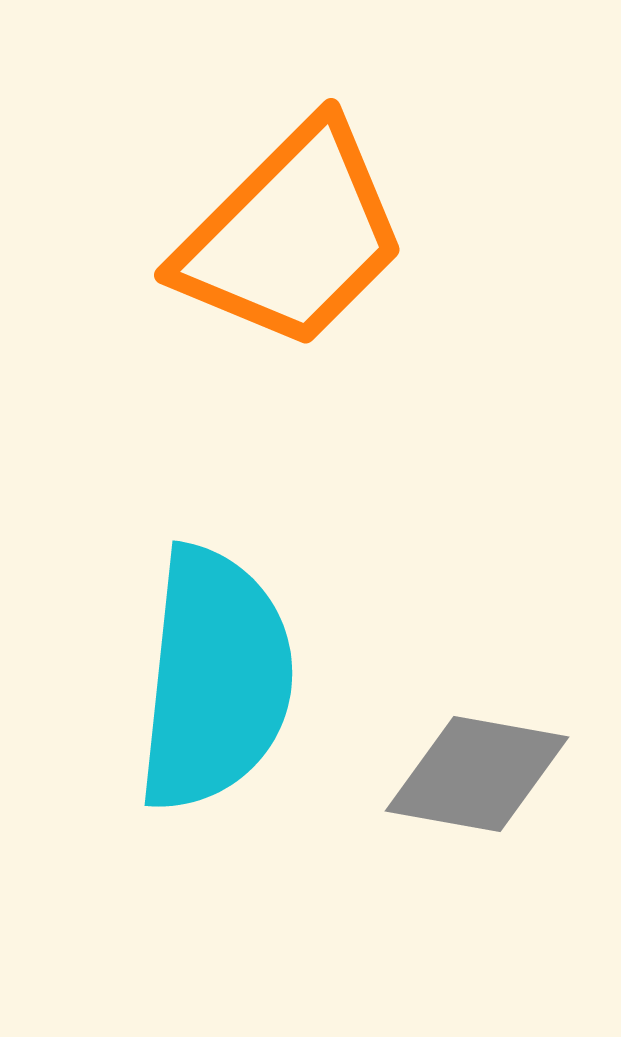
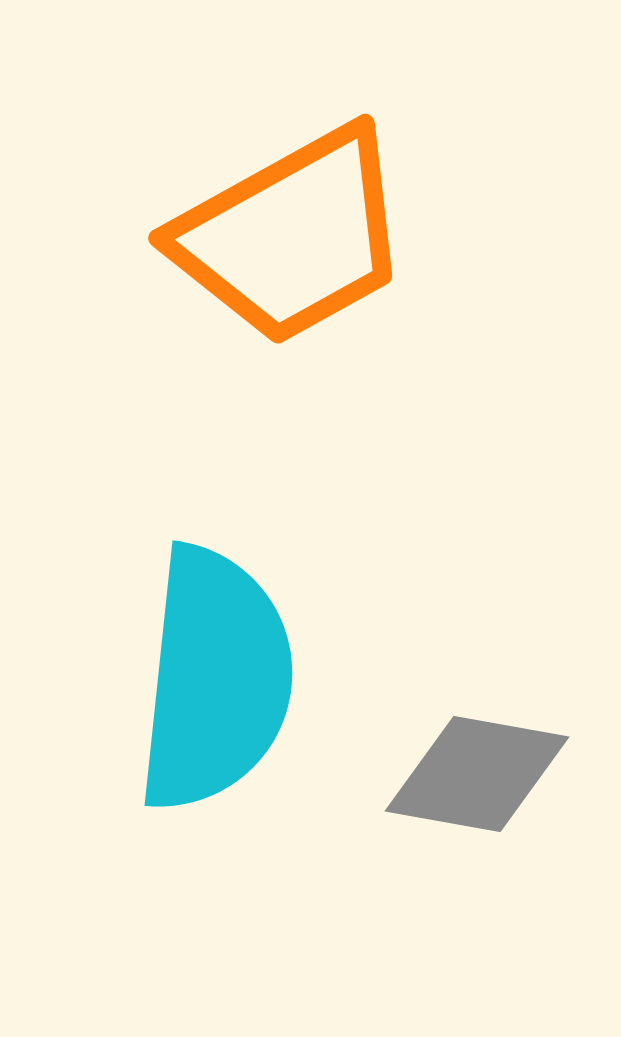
orange trapezoid: rotated 16 degrees clockwise
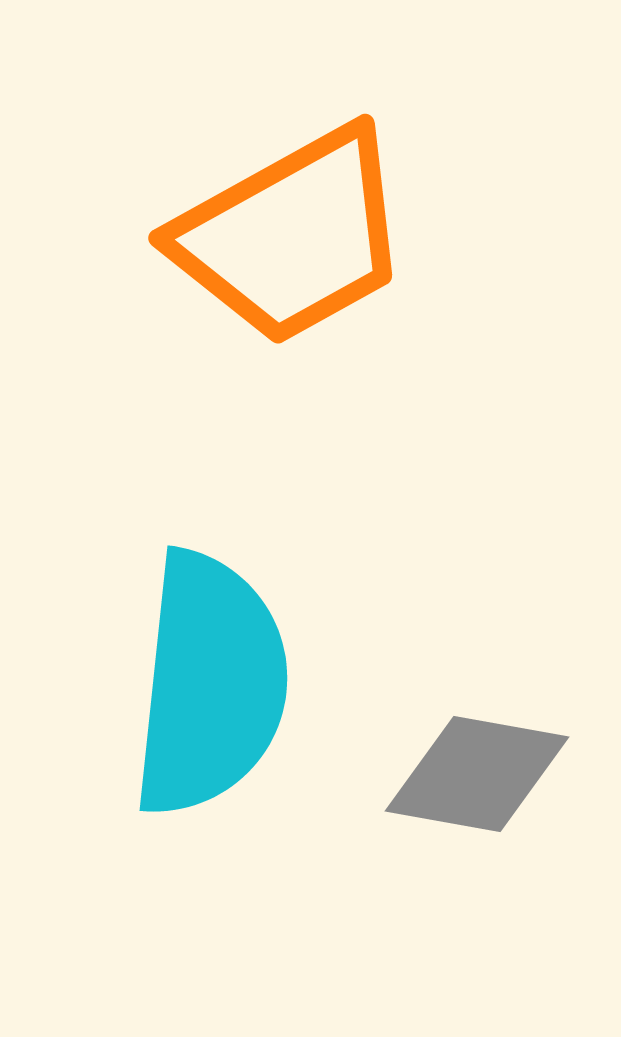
cyan semicircle: moved 5 px left, 5 px down
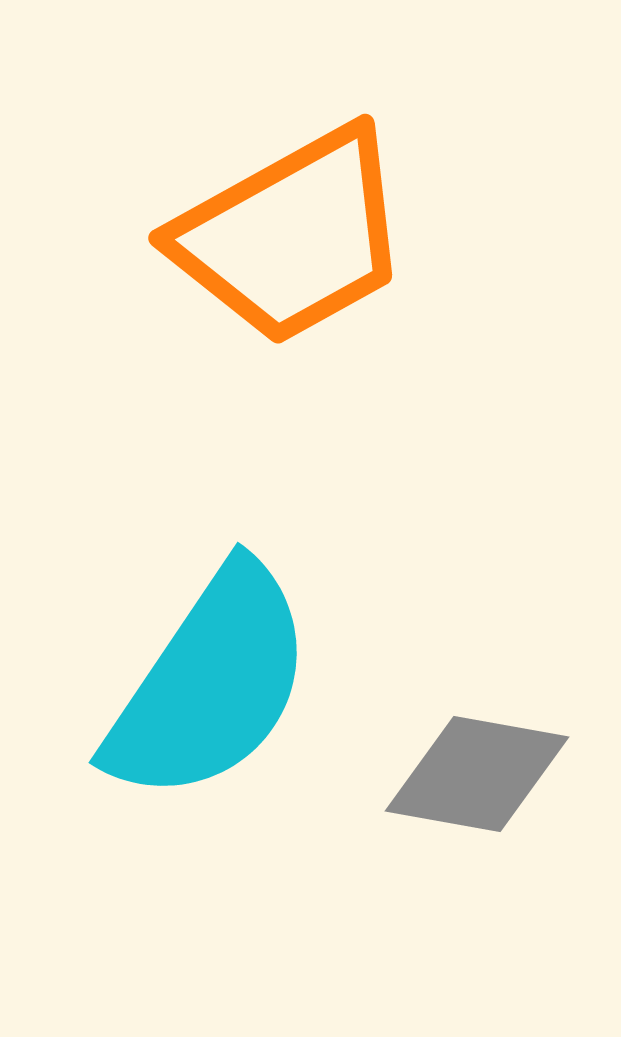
cyan semicircle: rotated 28 degrees clockwise
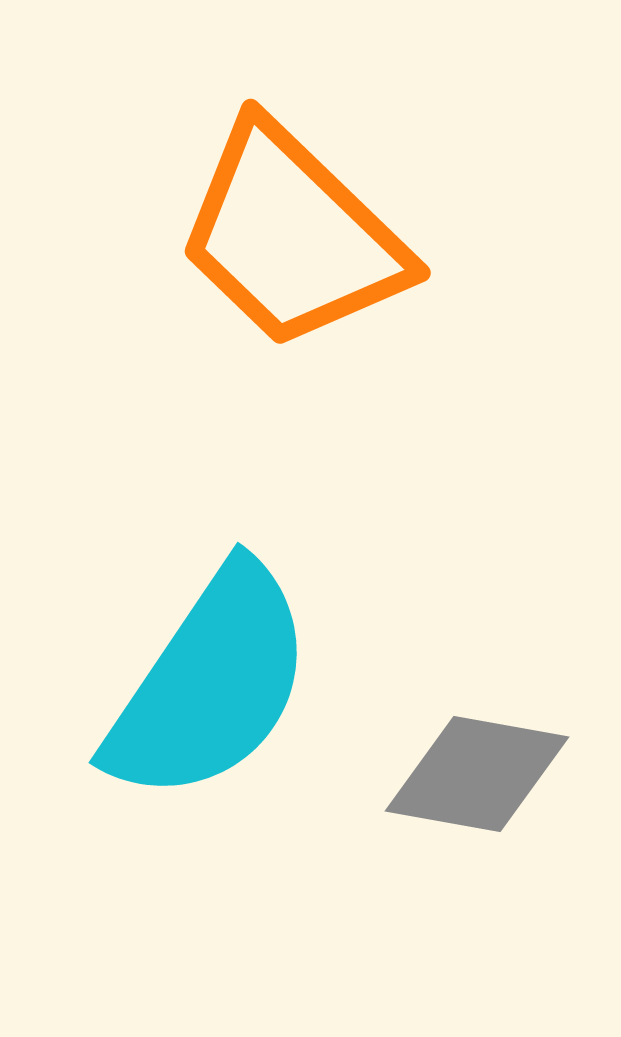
orange trapezoid: rotated 73 degrees clockwise
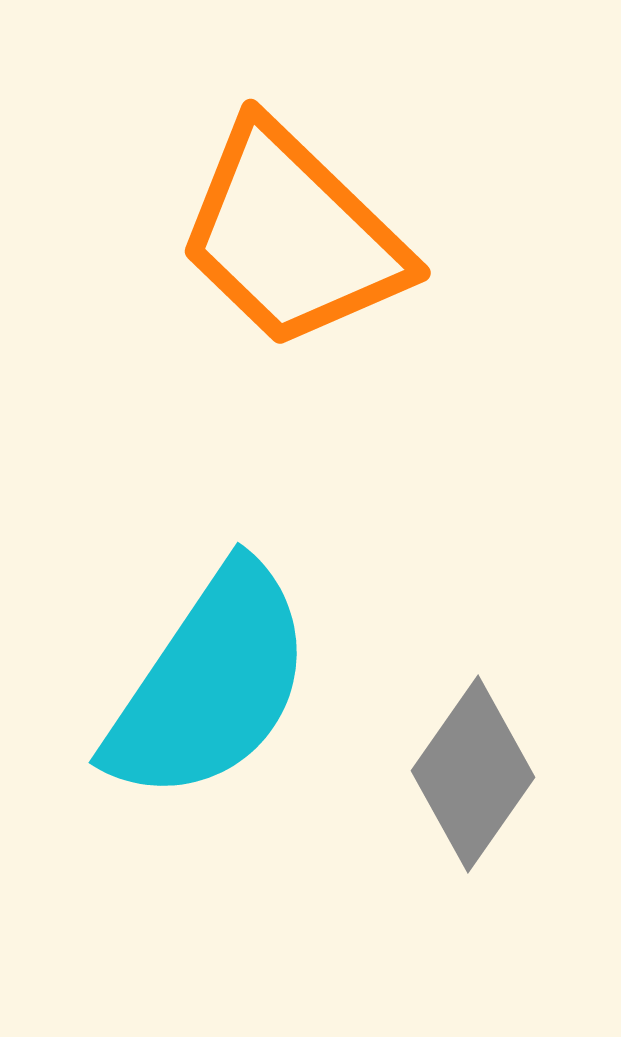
gray diamond: moved 4 px left; rotated 65 degrees counterclockwise
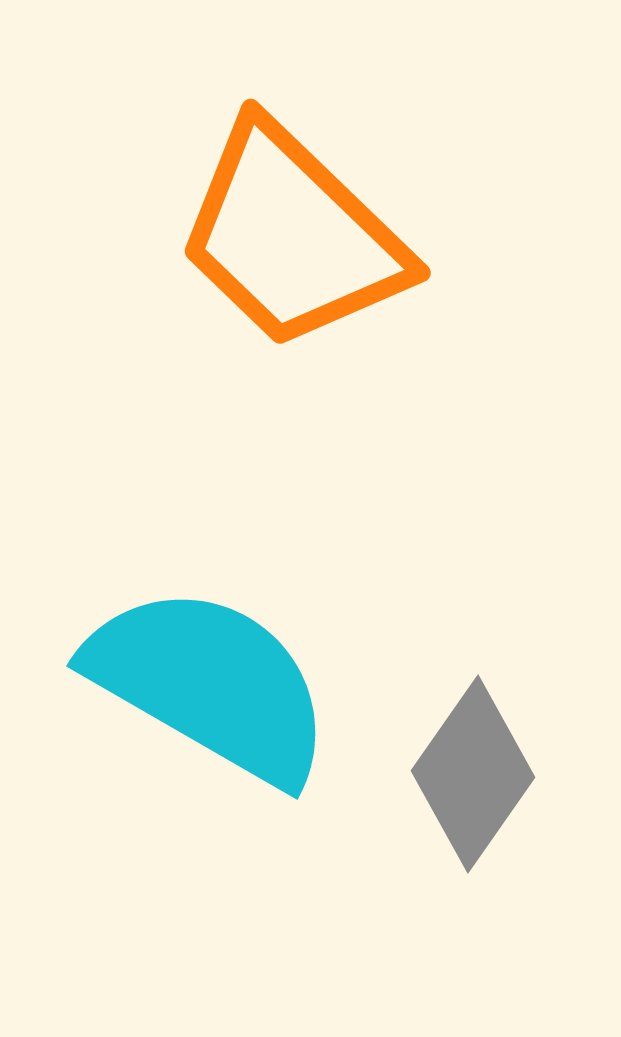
cyan semicircle: rotated 94 degrees counterclockwise
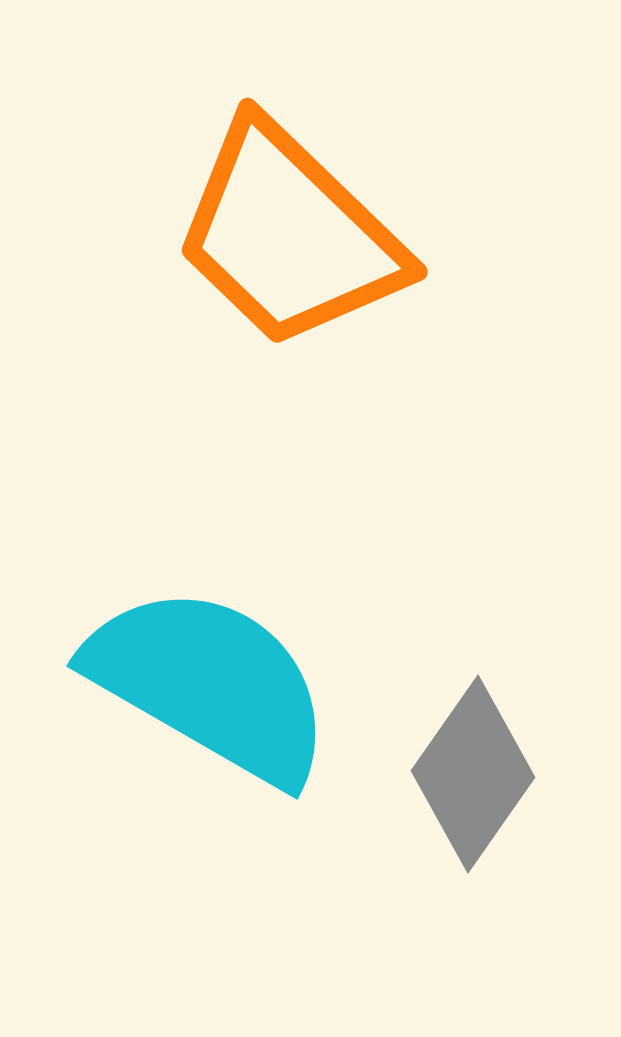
orange trapezoid: moved 3 px left, 1 px up
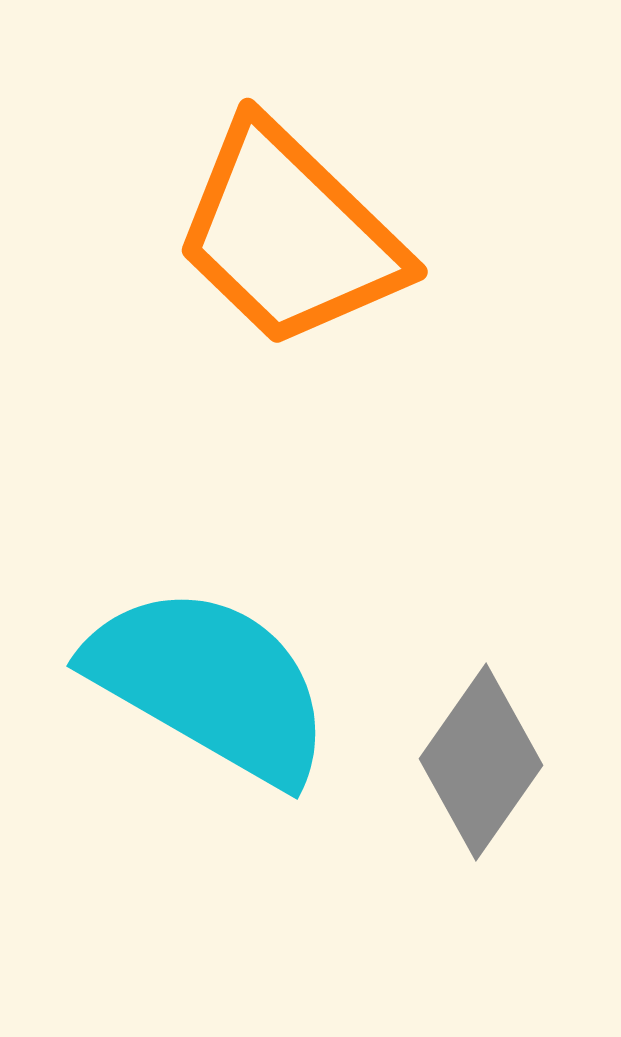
gray diamond: moved 8 px right, 12 px up
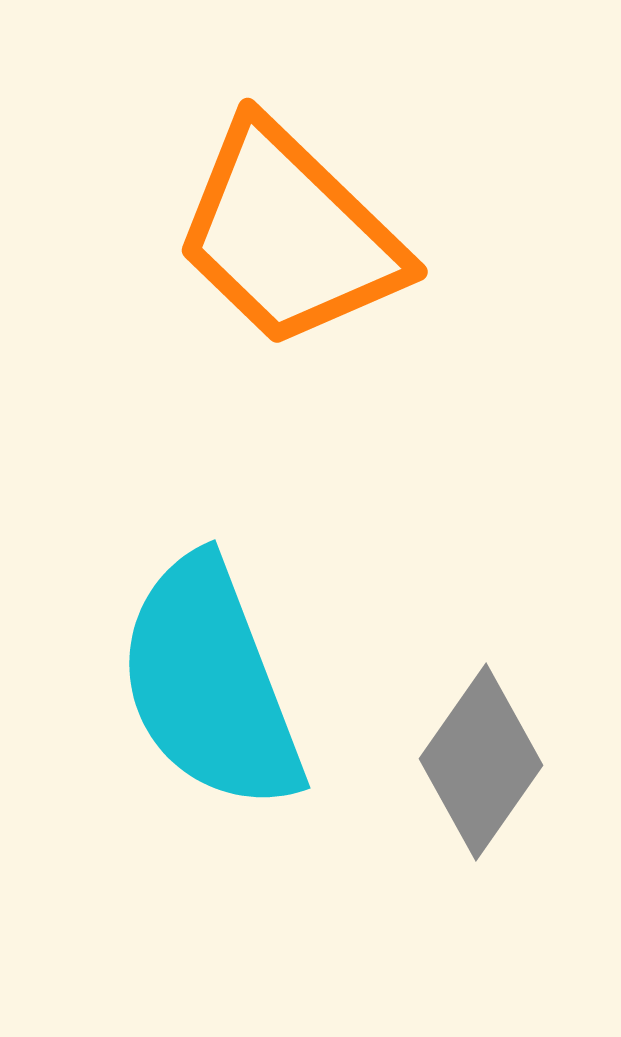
cyan semicircle: rotated 141 degrees counterclockwise
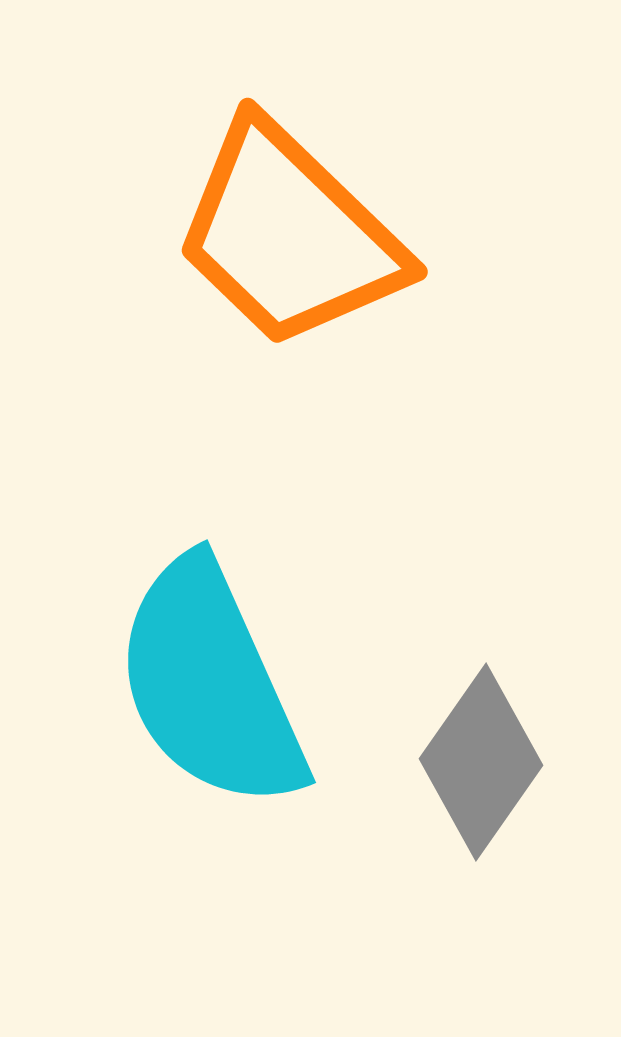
cyan semicircle: rotated 3 degrees counterclockwise
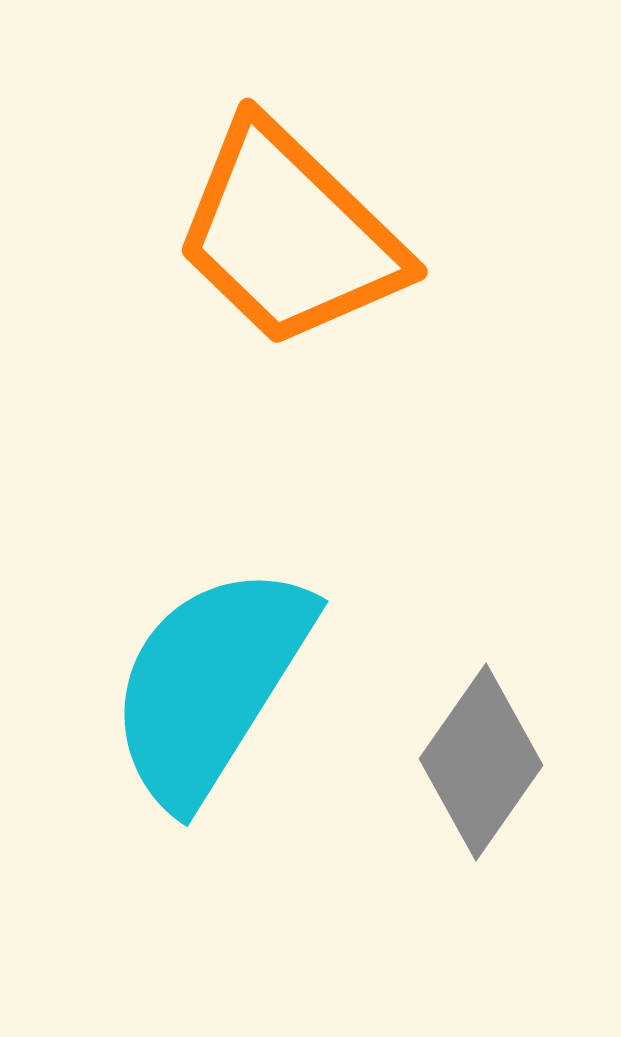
cyan semicircle: rotated 56 degrees clockwise
